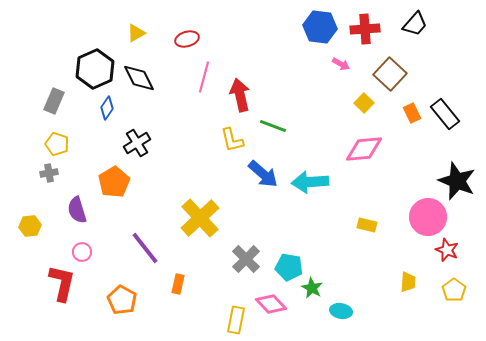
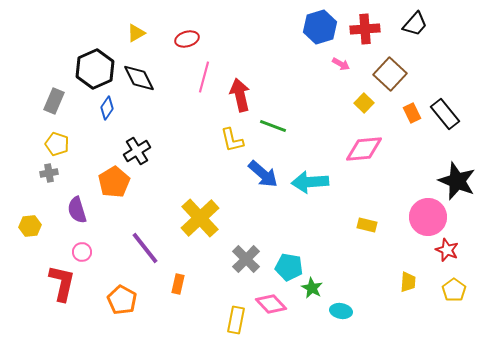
blue hexagon at (320, 27): rotated 24 degrees counterclockwise
black cross at (137, 143): moved 8 px down
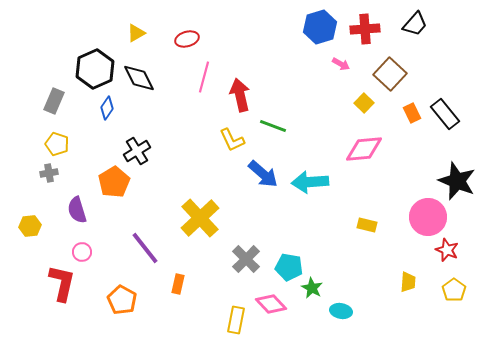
yellow L-shape at (232, 140): rotated 12 degrees counterclockwise
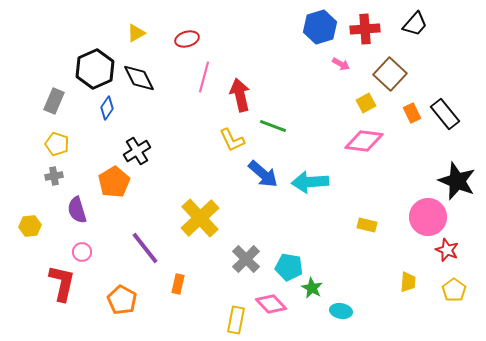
yellow square at (364, 103): moved 2 px right; rotated 18 degrees clockwise
pink diamond at (364, 149): moved 8 px up; rotated 12 degrees clockwise
gray cross at (49, 173): moved 5 px right, 3 px down
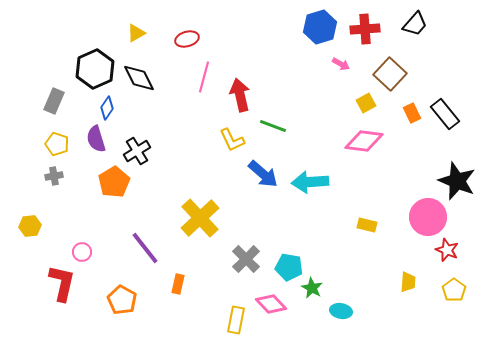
purple semicircle at (77, 210): moved 19 px right, 71 px up
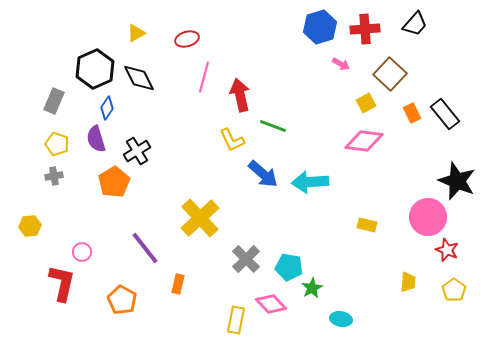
green star at (312, 288): rotated 15 degrees clockwise
cyan ellipse at (341, 311): moved 8 px down
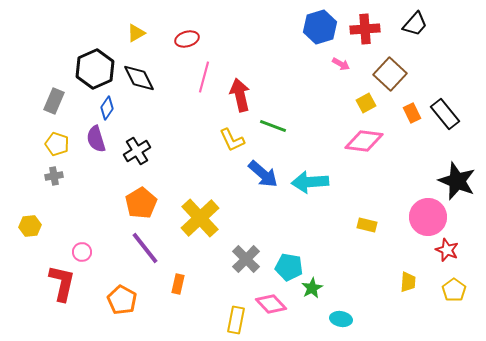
orange pentagon at (114, 182): moved 27 px right, 21 px down
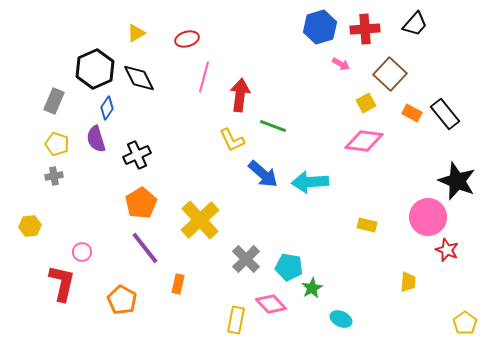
red arrow at (240, 95): rotated 20 degrees clockwise
orange rectangle at (412, 113): rotated 36 degrees counterclockwise
black cross at (137, 151): moved 4 px down; rotated 8 degrees clockwise
yellow cross at (200, 218): moved 2 px down
yellow pentagon at (454, 290): moved 11 px right, 33 px down
cyan ellipse at (341, 319): rotated 15 degrees clockwise
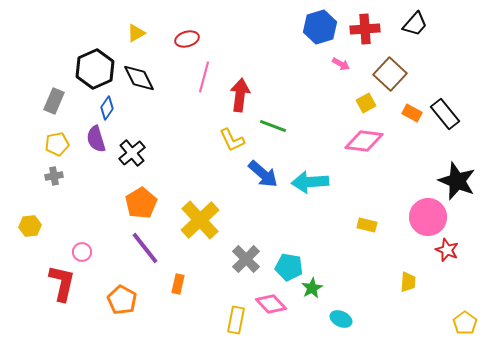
yellow pentagon at (57, 144): rotated 30 degrees counterclockwise
black cross at (137, 155): moved 5 px left, 2 px up; rotated 16 degrees counterclockwise
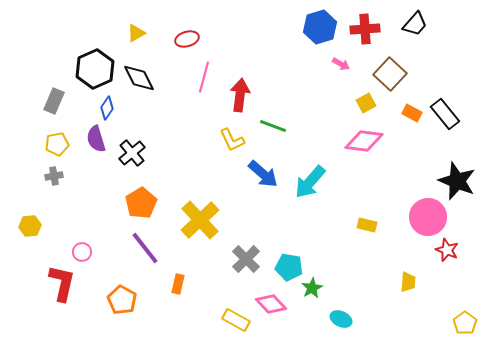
cyan arrow at (310, 182): rotated 45 degrees counterclockwise
yellow rectangle at (236, 320): rotated 72 degrees counterclockwise
